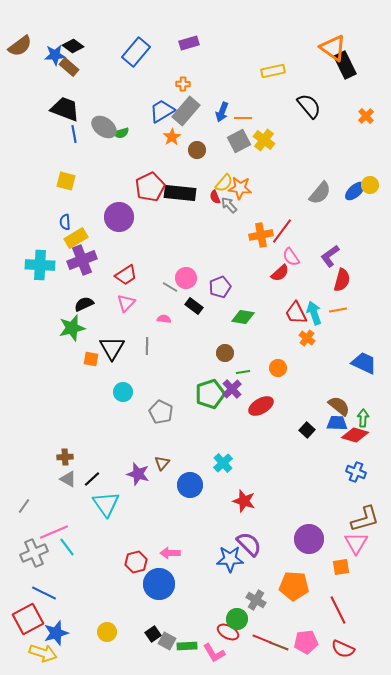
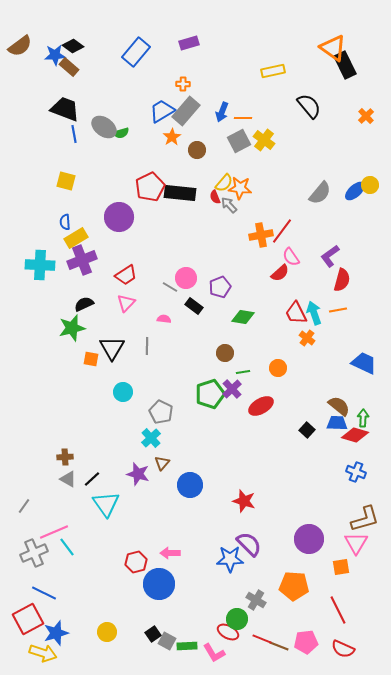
cyan cross at (223, 463): moved 72 px left, 25 px up
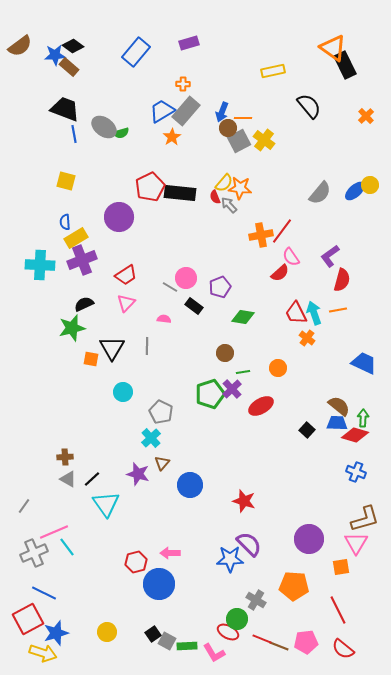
brown circle at (197, 150): moved 31 px right, 22 px up
red semicircle at (343, 649): rotated 15 degrees clockwise
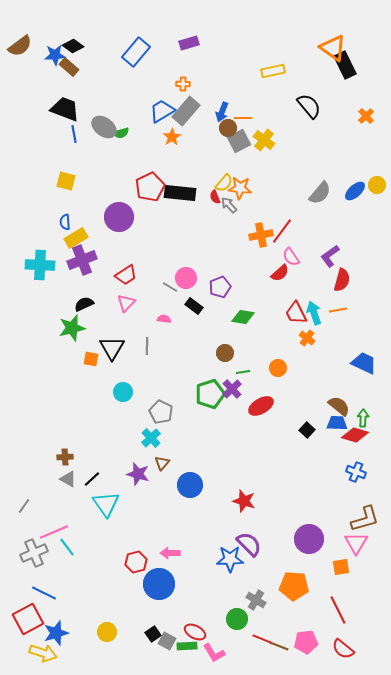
yellow circle at (370, 185): moved 7 px right
red ellipse at (228, 632): moved 33 px left
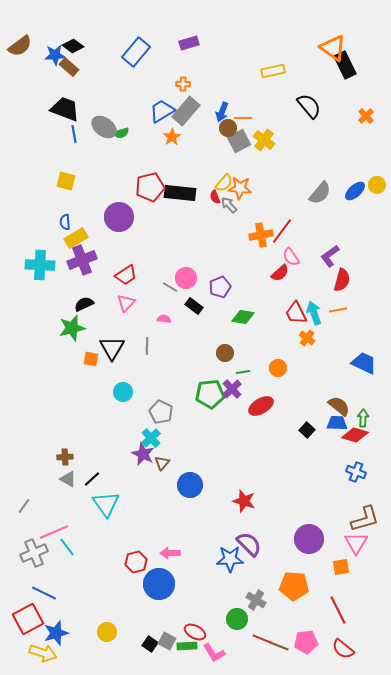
red pentagon at (150, 187): rotated 12 degrees clockwise
green pentagon at (210, 394): rotated 12 degrees clockwise
purple star at (138, 474): moved 5 px right, 20 px up; rotated 10 degrees clockwise
black square at (153, 634): moved 3 px left, 10 px down; rotated 21 degrees counterclockwise
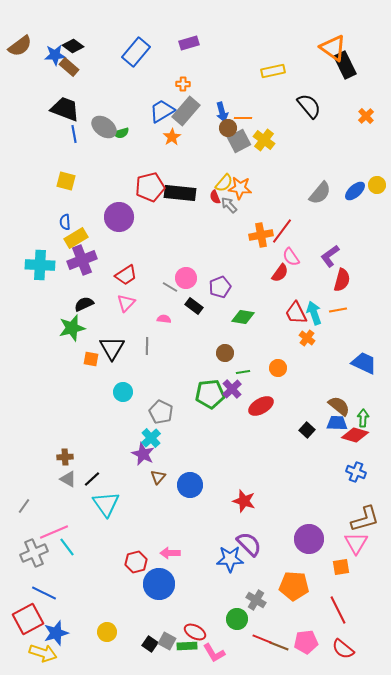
blue arrow at (222, 112): rotated 36 degrees counterclockwise
red semicircle at (280, 273): rotated 12 degrees counterclockwise
brown triangle at (162, 463): moved 4 px left, 14 px down
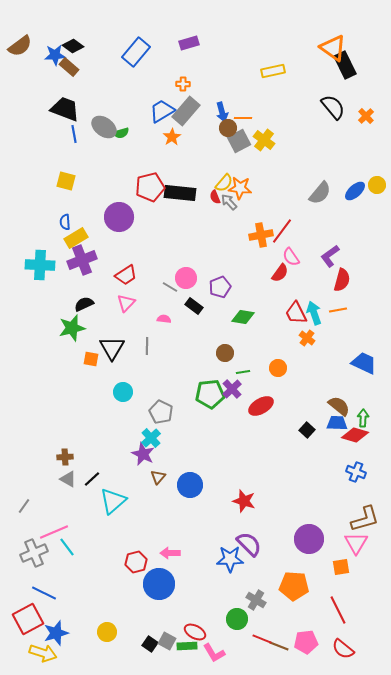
black semicircle at (309, 106): moved 24 px right, 1 px down
gray arrow at (229, 205): moved 3 px up
cyan triangle at (106, 504): moved 7 px right, 3 px up; rotated 24 degrees clockwise
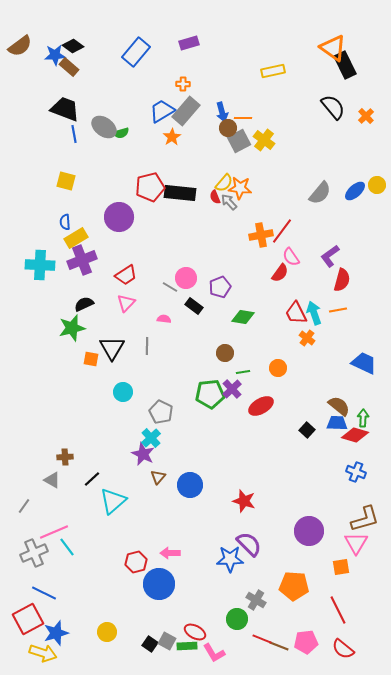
gray triangle at (68, 479): moved 16 px left, 1 px down
purple circle at (309, 539): moved 8 px up
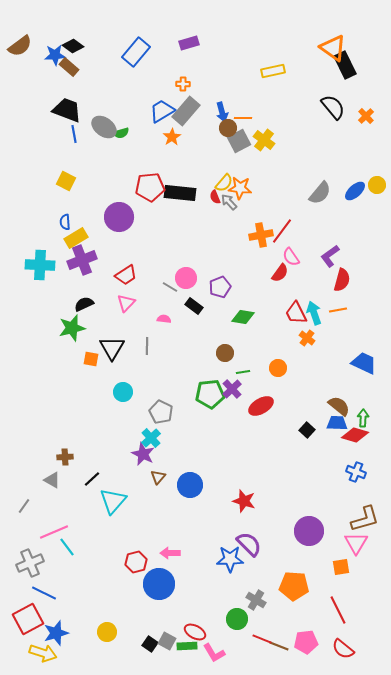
black trapezoid at (65, 109): moved 2 px right, 1 px down
yellow square at (66, 181): rotated 12 degrees clockwise
red pentagon at (150, 187): rotated 8 degrees clockwise
cyan triangle at (113, 501): rotated 8 degrees counterclockwise
gray cross at (34, 553): moved 4 px left, 10 px down
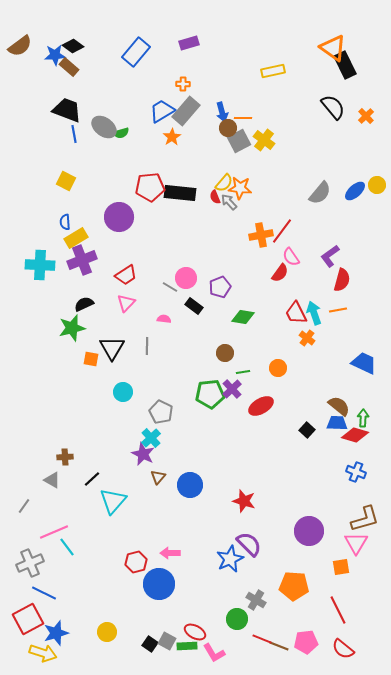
blue star at (230, 559): rotated 24 degrees counterclockwise
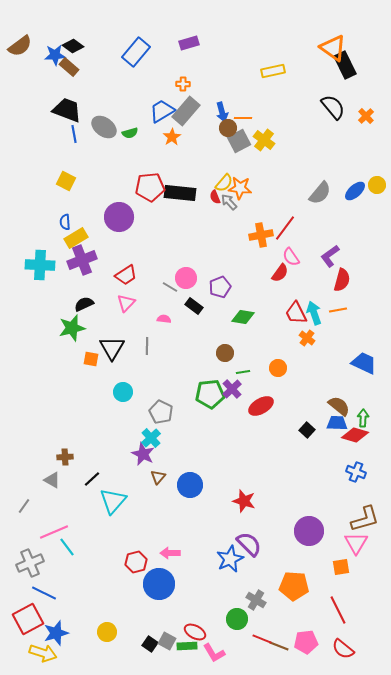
green semicircle at (121, 133): moved 9 px right
red line at (282, 231): moved 3 px right, 3 px up
